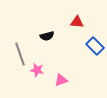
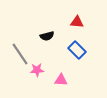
blue rectangle: moved 18 px left, 4 px down
gray line: rotated 15 degrees counterclockwise
pink star: rotated 16 degrees counterclockwise
pink triangle: rotated 24 degrees clockwise
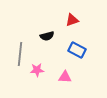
red triangle: moved 5 px left, 2 px up; rotated 24 degrees counterclockwise
blue rectangle: rotated 18 degrees counterclockwise
gray line: rotated 40 degrees clockwise
pink triangle: moved 4 px right, 3 px up
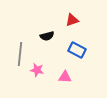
pink star: rotated 16 degrees clockwise
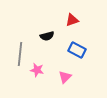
pink triangle: rotated 48 degrees counterclockwise
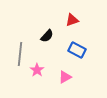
black semicircle: rotated 32 degrees counterclockwise
pink star: rotated 24 degrees clockwise
pink triangle: rotated 16 degrees clockwise
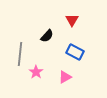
red triangle: rotated 40 degrees counterclockwise
blue rectangle: moved 2 px left, 2 px down
pink star: moved 1 px left, 2 px down
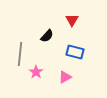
blue rectangle: rotated 12 degrees counterclockwise
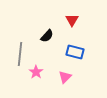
pink triangle: rotated 16 degrees counterclockwise
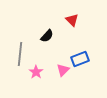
red triangle: rotated 16 degrees counterclockwise
blue rectangle: moved 5 px right, 7 px down; rotated 36 degrees counterclockwise
pink triangle: moved 2 px left, 7 px up
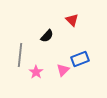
gray line: moved 1 px down
